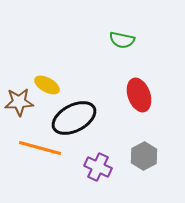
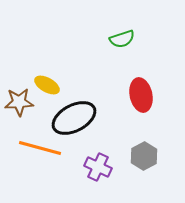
green semicircle: moved 1 px up; rotated 30 degrees counterclockwise
red ellipse: moved 2 px right; rotated 8 degrees clockwise
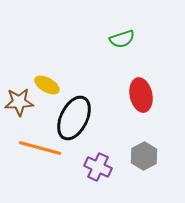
black ellipse: rotated 36 degrees counterclockwise
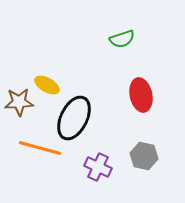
gray hexagon: rotated 20 degrees counterclockwise
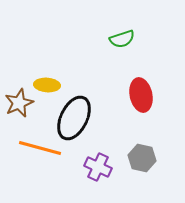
yellow ellipse: rotated 25 degrees counterclockwise
brown star: moved 1 px down; rotated 20 degrees counterclockwise
gray hexagon: moved 2 px left, 2 px down
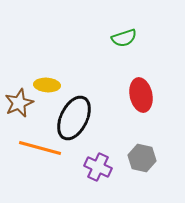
green semicircle: moved 2 px right, 1 px up
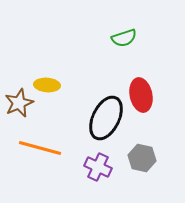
black ellipse: moved 32 px right
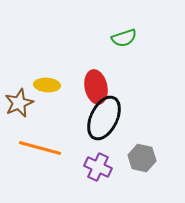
red ellipse: moved 45 px left, 8 px up
black ellipse: moved 2 px left
